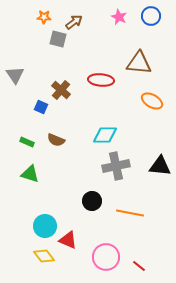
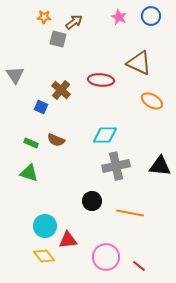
brown triangle: rotated 20 degrees clockwise
green rectangle: moved 4 px right, 1 px down
green triangle: moved 1 px left, 1 px up
red triangle: rotated 30 degrees counterclockwise
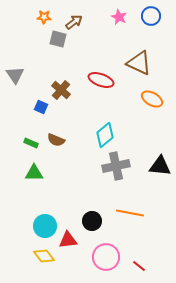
red ellipse: rotated 15 degrees clockwise
orange ellipse: moved 2 px up
cyan diamond: rotated 40 degrees counterclockwise
green triangle: moved 5 px right; rotated 18 degrees counterclockwise
black circle: moved 20 px down
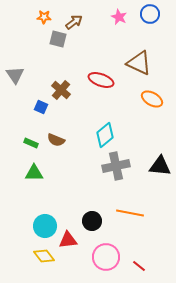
blue circle: moved 1 px left, 2 px up
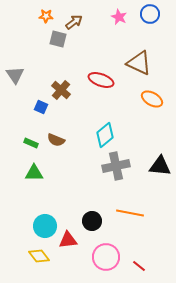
orange star: moved 2 px right, 1 px up
yellow diamond: moved 5 px left
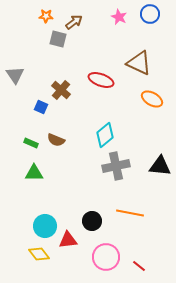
yellow diamond: moved 2 px up
